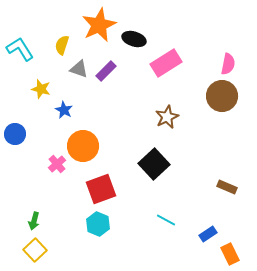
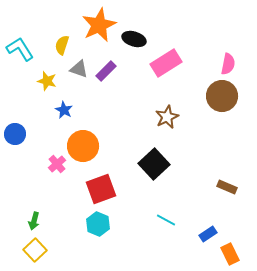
yellow star: moved 6 px right, 8 px up
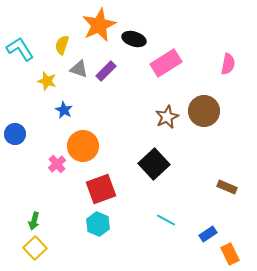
brown circle: moved 18 px left, 15 px down
yellow square: moved 2 px up
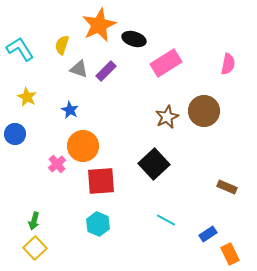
yellow star: moved 20 px left, 16 px down; rotated 12 degrees clockwise
blue star: moved 6 px right
red square: moved 8 px up; rotated 16 degrees clockwise
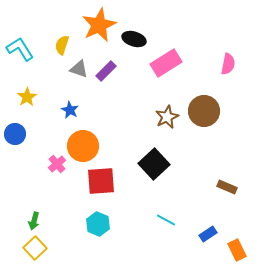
yellow star: rotated 12 degrees clockwise
orange rectangle: moved 7 px right, 4 px up
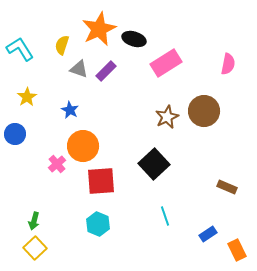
orange star: moved 4 px down
cyan line: moved 1 px left, 4 px up; rotated 42 degrees clockwise
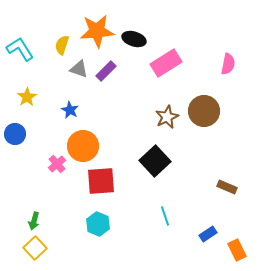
orange star: moved 2 px left, 2 px down; rotated 20 degrees clockwise
black square: moved 1 px right, 3 px up
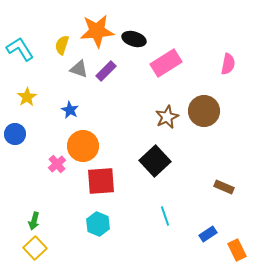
brown rectangle: moved 3 px left
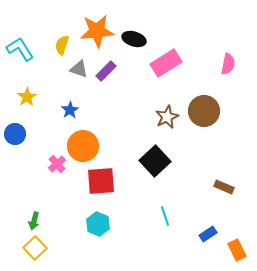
blue star: rotated 12 degrees clockwise
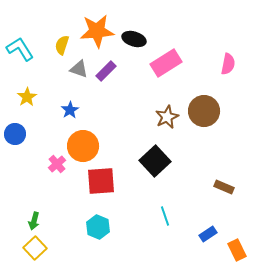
cyan hexagon: moved 3 px down
